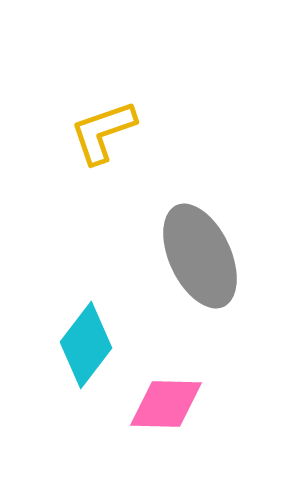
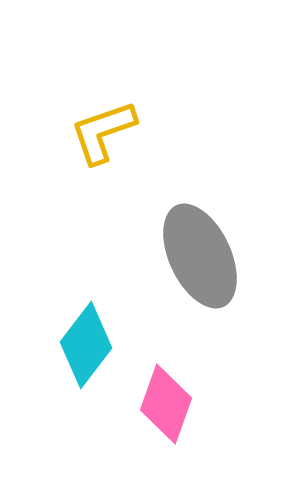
pink diamond: rotated 72 degrees counterclockwise
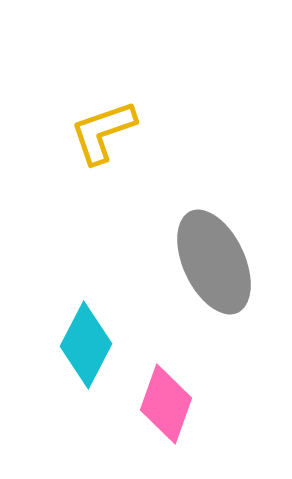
gray ellipse: moved 14 px right, 6 px down
cyan diamond: rotated 10 degrees counterclockwise
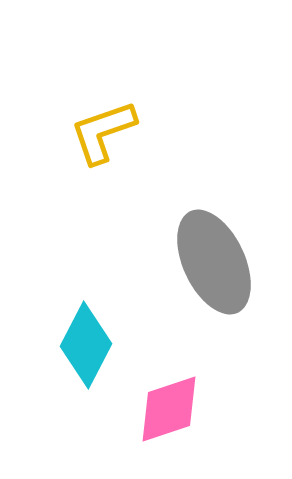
pink diamond: moved 3 px right, 5 px down; rotated 52 degrees clockwise
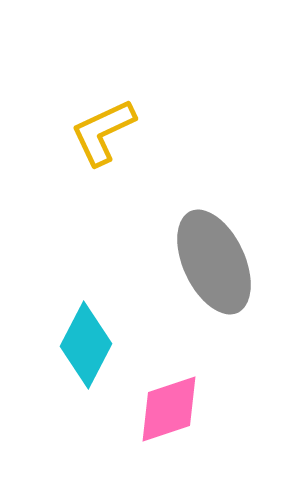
yellow L-shape: rotated 6 degrees counterclockwise
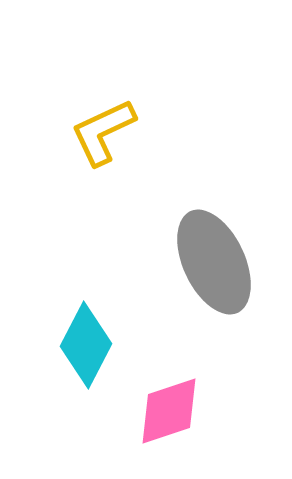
pink diamond: moved 2 px down
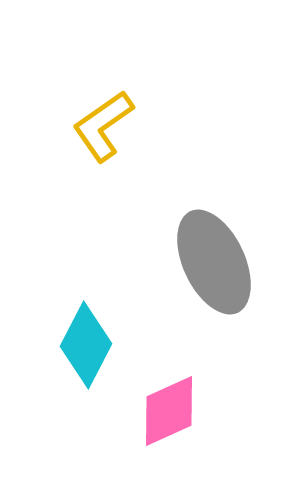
yellow L-shape: moved 6 px up; rotated 10 degrees counterclockwise
pink diamond: rotated 6 degrees counterclockwise
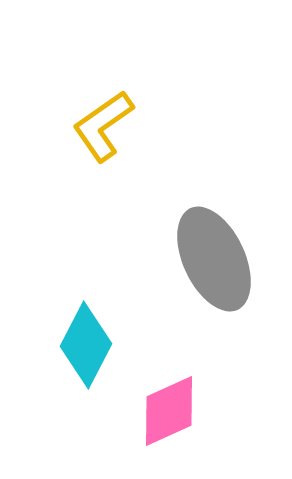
gray ellipse: moved 3 px up
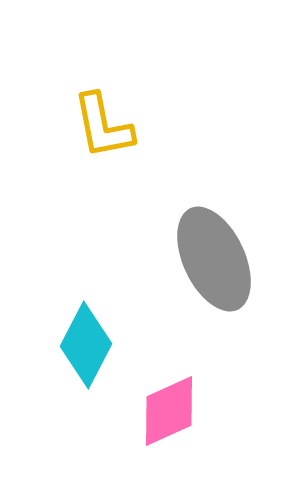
yellow L-shape: rotated 66 degrees counterclockwise
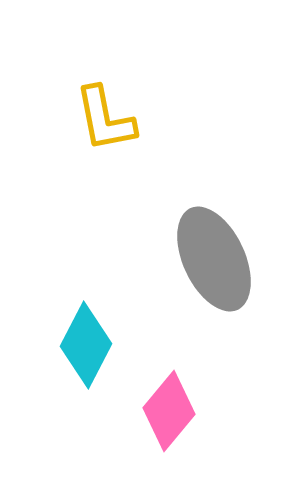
yellow L-shape: moved 2 px right, 7 px up
pink diamond: rotated 26 degrees counterclockwise
